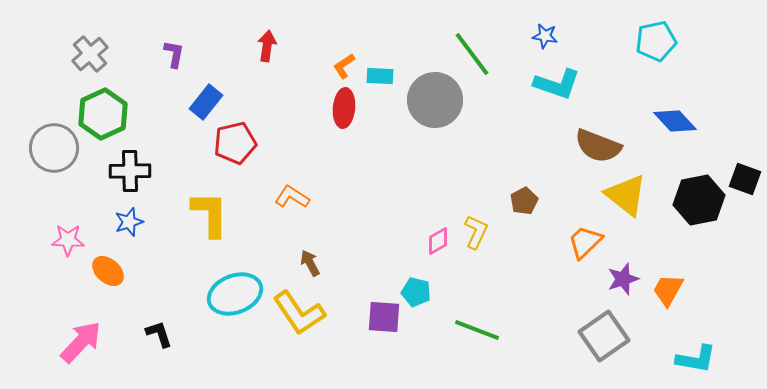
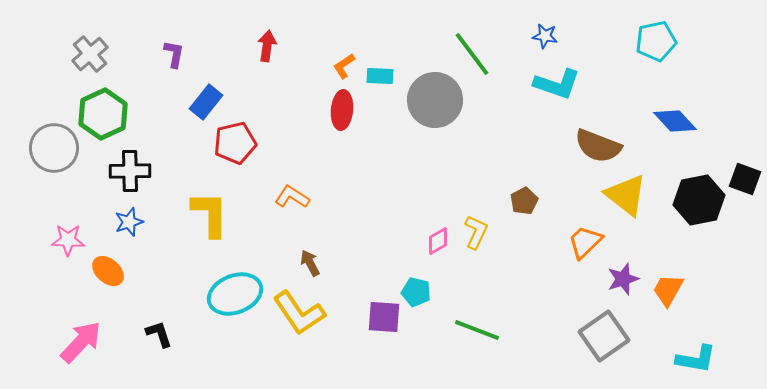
red ellipse at (344, 108): moved 2 px left, 2 px down
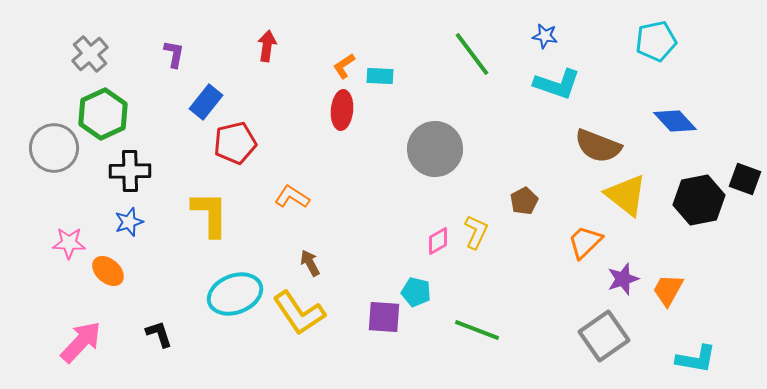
gray circle at (435, 100): moved 49 px down
pink star at (68, 240): moved 1 px right, 3 px down
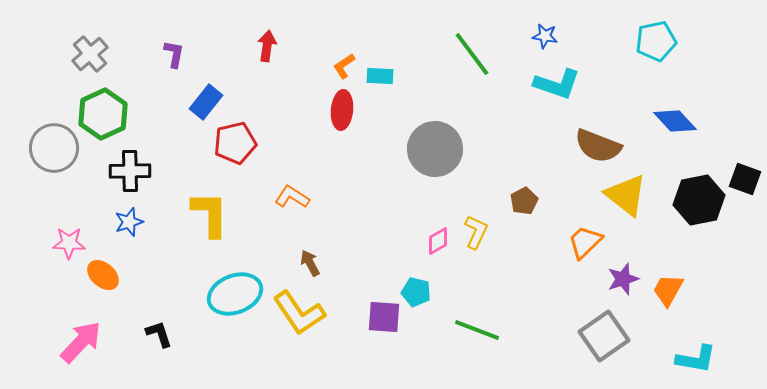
orange ellipse at (108, 271): moved 5 px left, 4 px down
